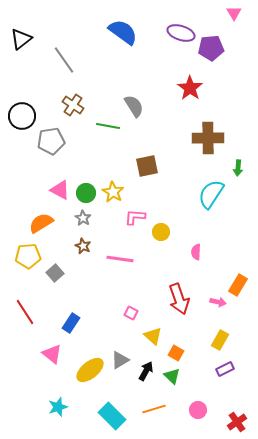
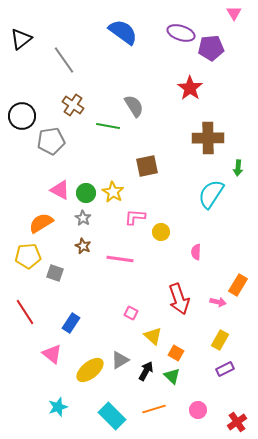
gray square at (55, 273): rotated 30 degrees counterclockwise
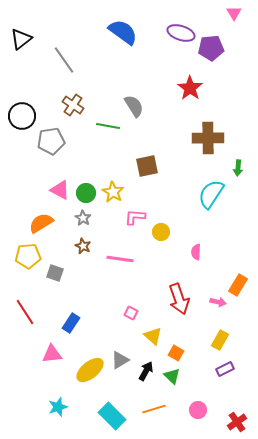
pink triangle at (52, 354): rotated 45 degrees counterclockwise
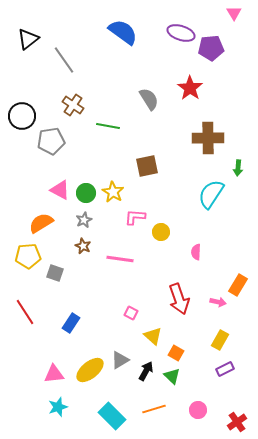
black triangle at (21, 39): moved 7 px right
gray semicircle at (134, 106): moved 15 px right, 7 px up
gray star at (83, 218): moved 1 px right, 2 px down; rotated 14 degrees clockwise
pink triangle at (52, 354): moved 2 px right, 20 px down
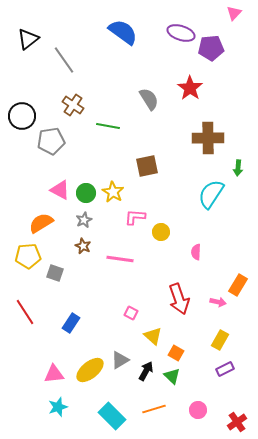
pink triangle at (234, 13): rotated 14 degrees clockwise
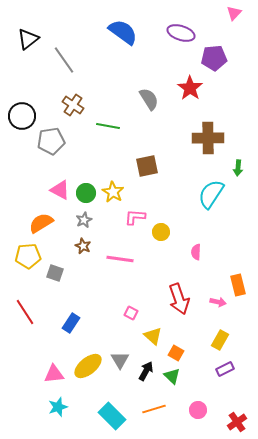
purple pentagon at (211, 48): moved 3 px right, 10 px down
orange rectangle at (238, 285): rotated 45 degrees counterclockwise
gray triangle at (120, 360): rotated 30 degrees counterclockwise
yellow ellipse at (90, 370): moved 2 px left, 4 px up
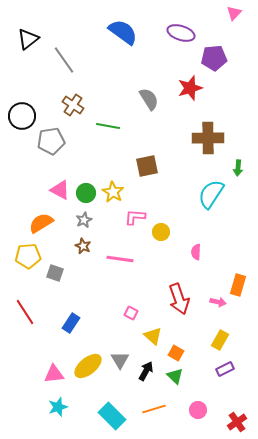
red star at (190, 88): rotated 20 degrees clockwise
orange rectangle at (238, 285): rotated 30 degrees clockwise
green triangle at (172, 376): moved 3 px right
